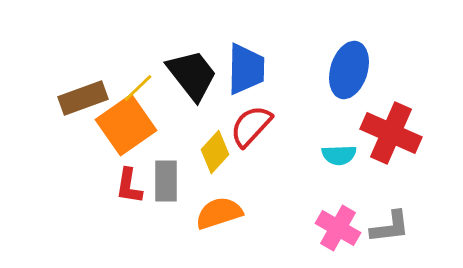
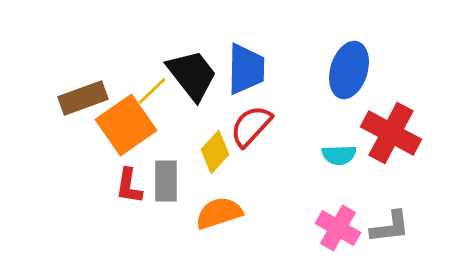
yellow line: moved 14 px right, 3 px down
red cross: rotated 4 degrees clockwise
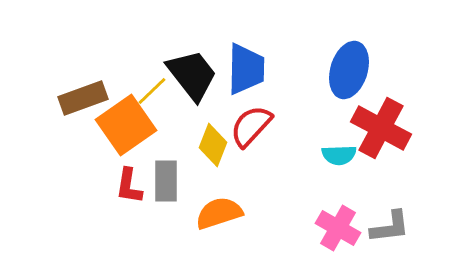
red cross: moved 10 px left, 5 px up
yellow diamond: moved 2 px left, 7 px up; rotated 21 degrees counterclockwise
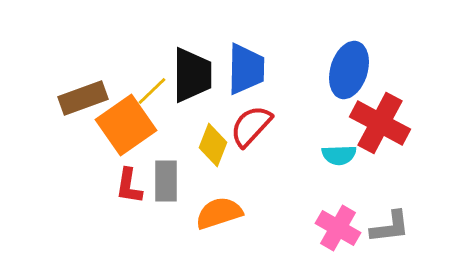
black trapezoid: rotated 38 degrees clockwise
red cross: moved 1 px left, 5 px up
